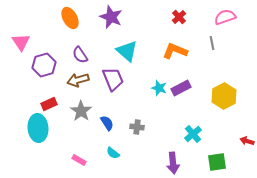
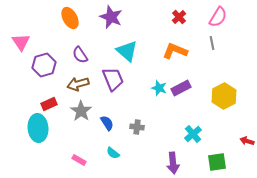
pink semicircle: moved 7 px left; rotated 140 degrees clockwise
brown arrow: moved 4 px down
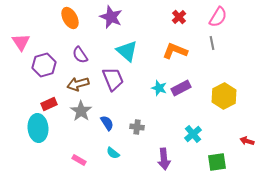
purple arrow: moved 9 px left, 4 px up
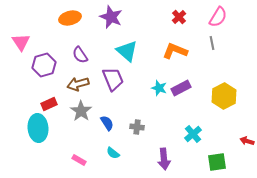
orange ellipse: rotated 75 degrees counterclockwise
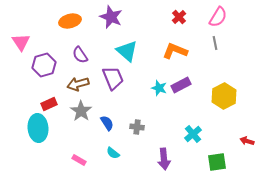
orange ellipse: moved 3 px down
gray line: moved 3 px right
purple trapezoid: moved 1 px up
purple rectangle: moved 3 px up
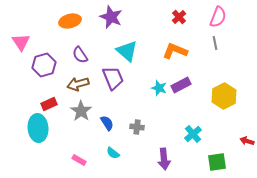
pink semicircle: rotated 10 degrees counterclockwise
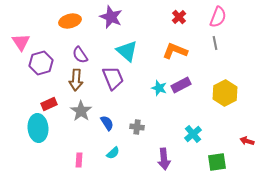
purple hexagon: moved 3 px left, 2 px up
brown arrow: moved 2 px left, 4 px up; rotated 70 degrees counterclockwise
yellow hexagon: moved 1 px right, 3 px up
cyan semicircle: rotated 80 degrees counterclockwise
pink rectangle: rotated 64 degrees clockwise
